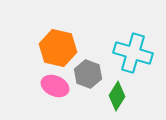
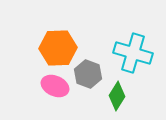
orange hexagon: rotated 15 degrees counterclockwise
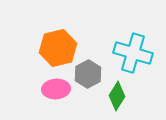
orange hexagon: rotated 12 degrees counterclockwise
gray hexagon: rotated 12 degrees clockwise
pink ellipse: moved 1 px right, 3 px down; rotated 28 degrees counterclockwise
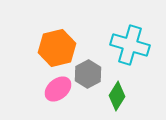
orange hexagon: moved 1 px left
cyan cross: moved 3 px left, 8 px up
pink ellipse: moved 2 px right; rotated 36 degrees counterclockwise
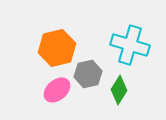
gray hexagon: rotated 16 degrees clockwise
pink ellipse: moved 1 px left, 1 px down
green diamond: moved 2 px right, 6 px up
